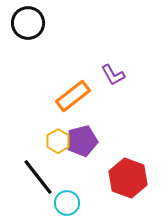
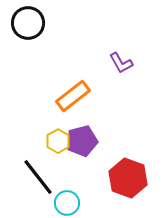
purple L-shape: moved 8 px right, 12 px up
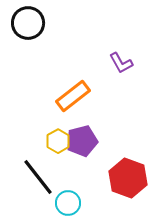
cyan circle: moved 1 px right
